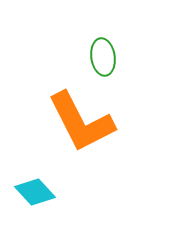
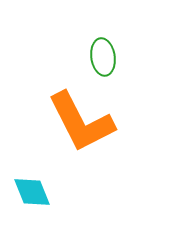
cyan diamond: moved 3 px left; rotated 21 degrees clockwise
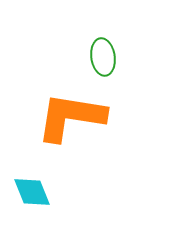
orange L-shape: moved 10 px left, 5 px up; rotated 126 degrees clockwise
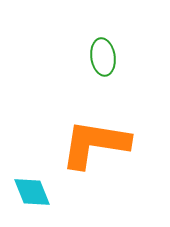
orange L-shape: moved 24 px right, 27 px down
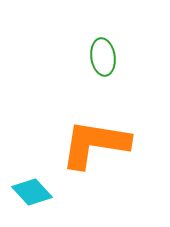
cyan diamond: rotated 21 degrees counterclockwise
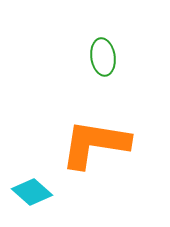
cyan diamond: rotated 6 degrees counterclockwise
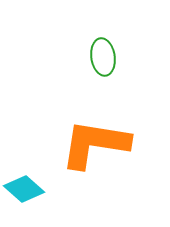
cyan diamond: moved 8 px left, 3 px up
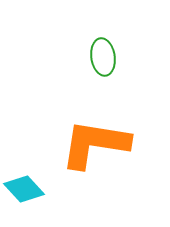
cyan diamond: rotated 6 degrees clockwise
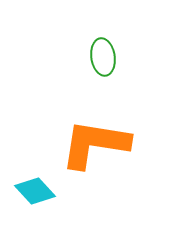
cyan diamond: moved 11 px right, 2 px down
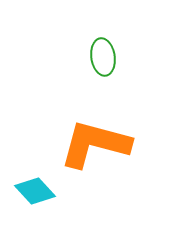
orange L-shape: rotated 6 degrees clockwise
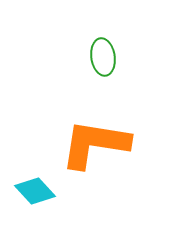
orange L-shape: rotated 6 degrees counterclockwise
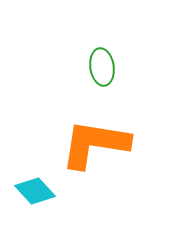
green ellipse: moved 1 px left, 10 px down
